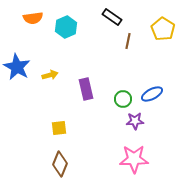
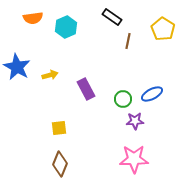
purple rectangle: rotated 15 degrees counterclockwise
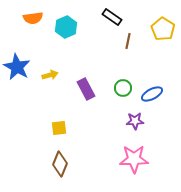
green circle: moved 11 px up
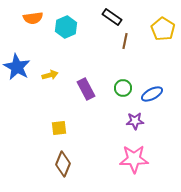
brown line: moved 3 px left
brown diamond: moved 3 px right
